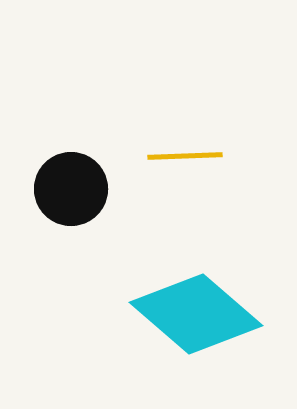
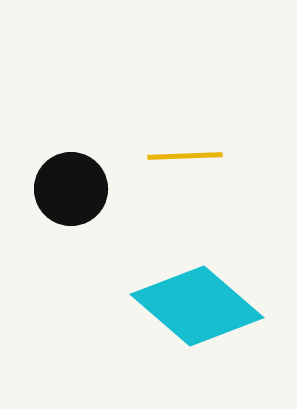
cyan diamond: moved 1 px right, 8 px up
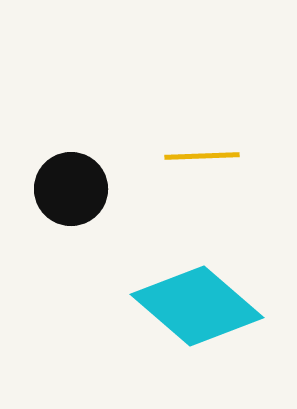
yellow line: moved 17 px right
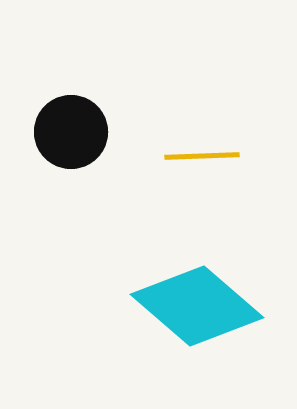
black circle: moved 57 px up
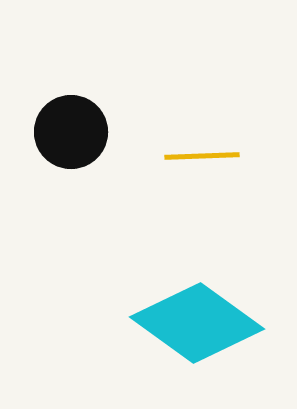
cyan diamond: moved 17 px down; rotated 5 degrees counterclockwise
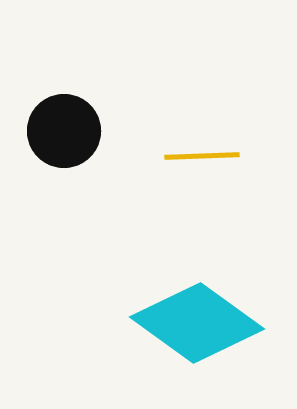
black circle: moved 7 px left, 1 px up
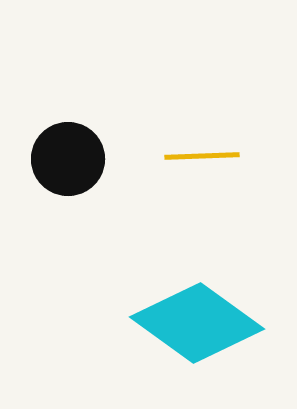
black circle: moved 4 px right, 28 px down
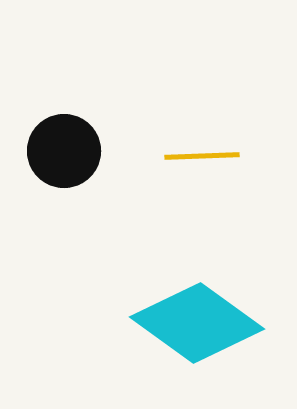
black circle: moved 4 px left, 8 px up
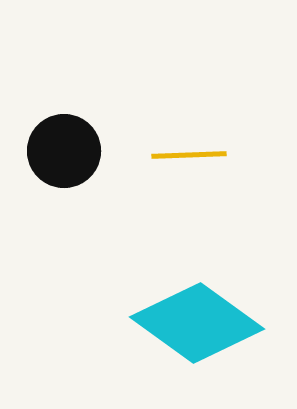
yellow line: moved 13 px left, 1 px up
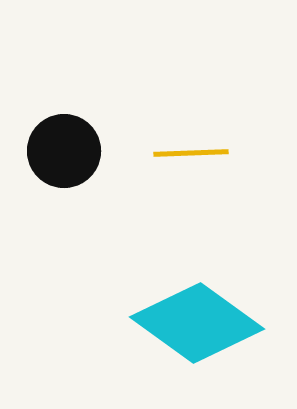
yellow line: moved 2 px right, 2 px up
